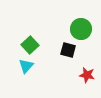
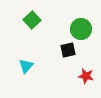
green square: moved 2 px right, 25 px up
black square: rotated 28 degrees counterclockwise
red star: moved 1 px left, 1 px down
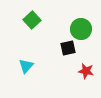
black square: moved 2 px up
red star: moved 5 px up
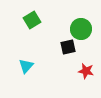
green square: rotated 12 degrees clockwise
black square: moved 1 px up
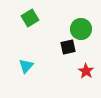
green square: moved 2 px left, 2 px up
red star: rotated 21 degrees clockwise
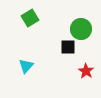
black square: rotated 14 degrees clockwise
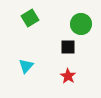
green circle: moved 5 px up
red star: moved 18 px left, 5 px down
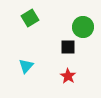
green circle: moved 2 px right, 3 px down
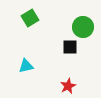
black square: moved 2 px right
cyan triangle: rotated 35 degrees clockwise
red star: moved 10 px down; rotated 14 degrees clockwise
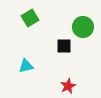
black square: moved 6 px left, 1 px up
